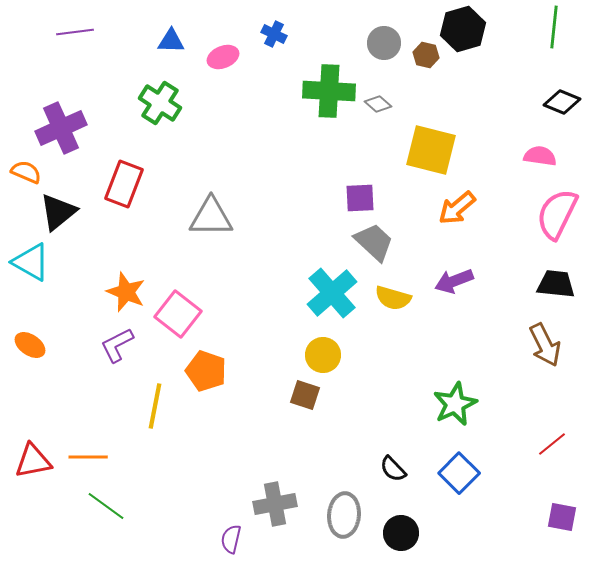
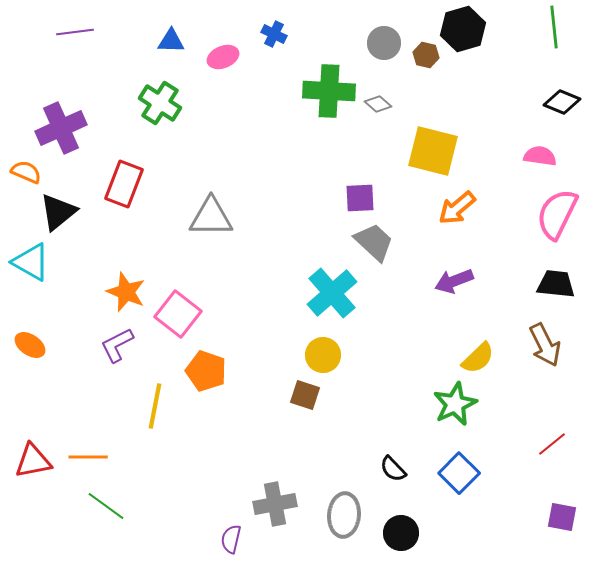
green line at (554, 27): rotated 12 degrees counterclockwise
yellow square at (431, 150): moved 2 px right, 1 px down
yellow semicircle at (393, 298): moved 85 px right, 60 px down; rotated 60 degrees counterclockwise
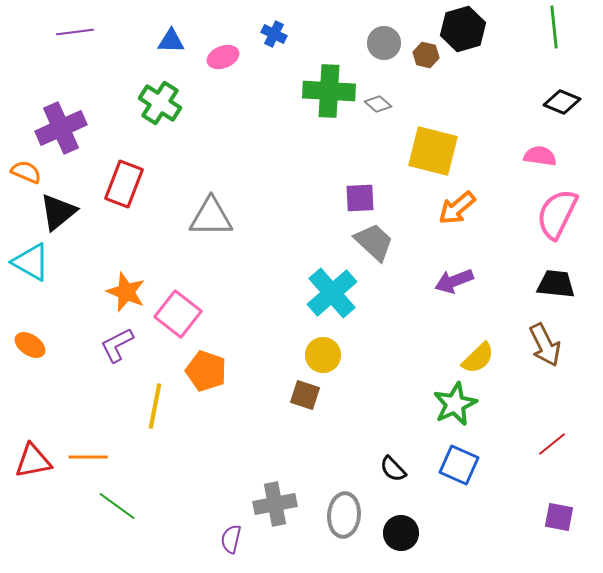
blue square at (459, 473): moved 8 px up; rotated 21 degrees counterclockwise
green line at (106, 506): moved 11 px right
purple square at (562, 517): moved 3 px left
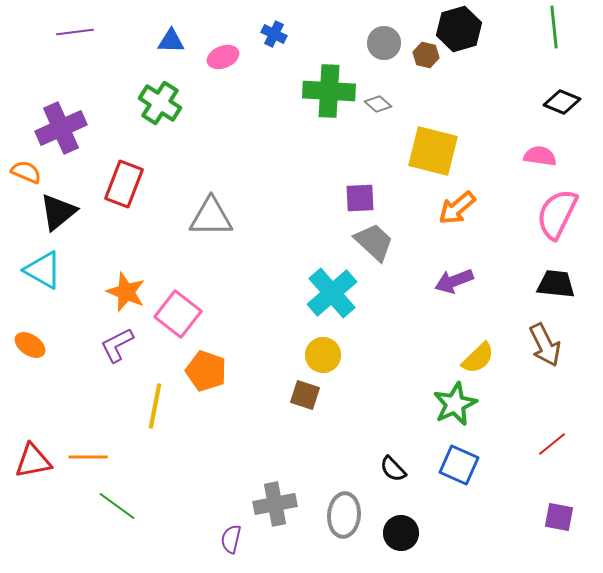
black hexagon at (463, 29): moved 4 px left
cyan triangle at (31, 262): moved 12 px right, 8 px down
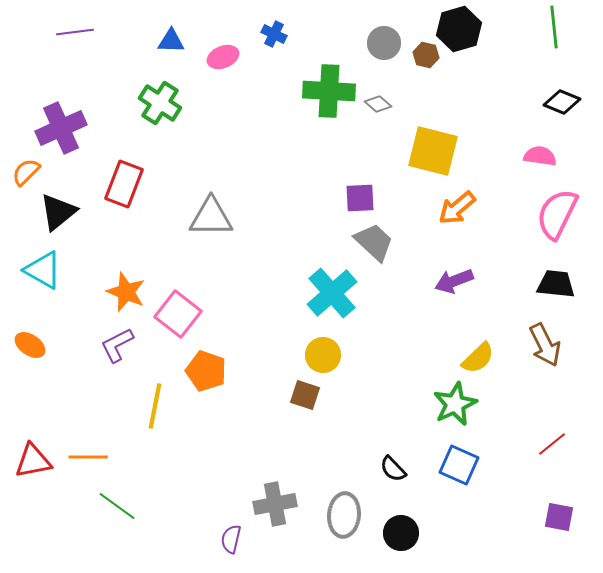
orange semicircle at (26, 172): rotated 68 degrees counterclockwise
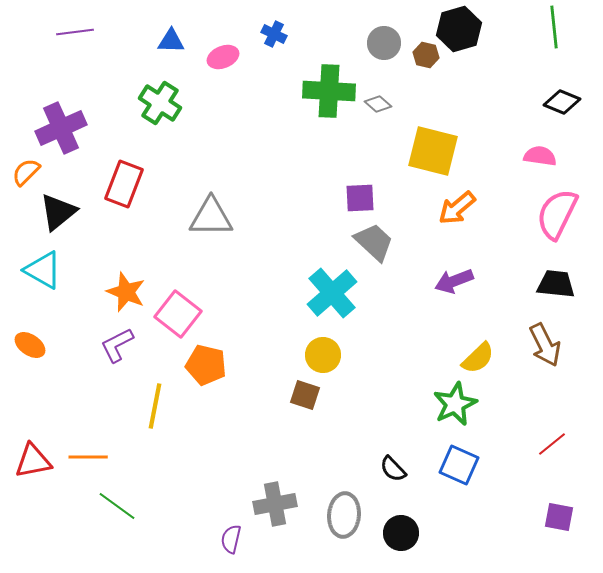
orange pentagon at (206, 371): moved 6 px up; rotated 6 degrees counterclockwise
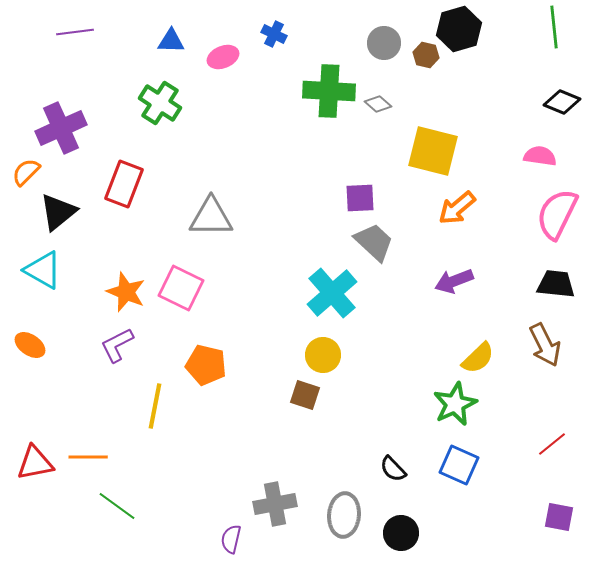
pink square at (178, 314): moved 3 px right, 26 px up; rotated 12 degrees counterclockwise
red triangle at (33, 461): moved 2 px right, 2 px down
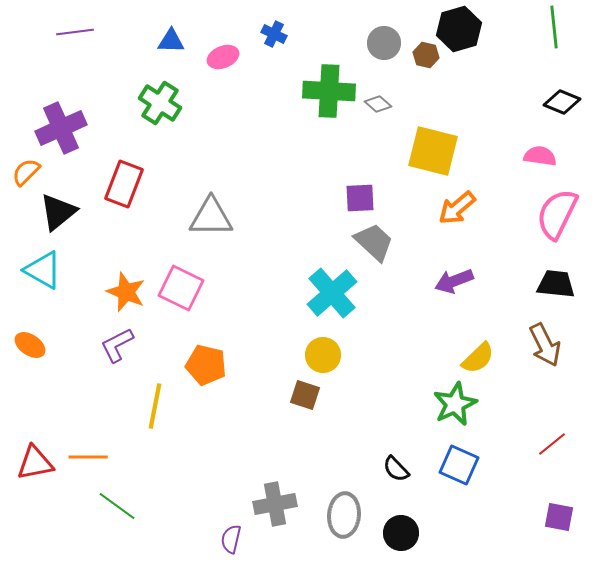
black semicircle at (393, 469): moved 3 px right
